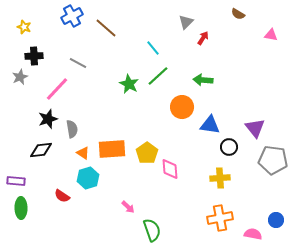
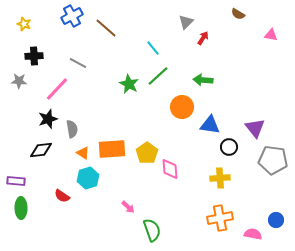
yellow star: moved 3 px up
gray star: moved 1 px left, 4 px down; rotated 28 degrees clockwise
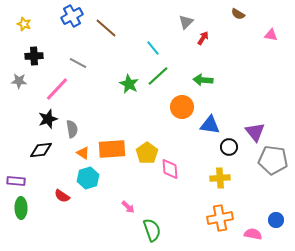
purple triangle: moved 4 px down
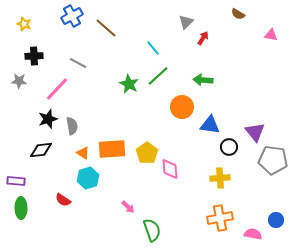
gray semicircle: moved 3 px up
red semicircle: moved 1 px right, 4 px down
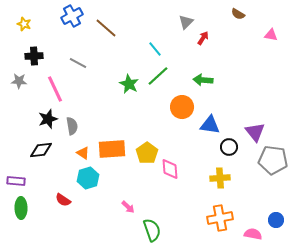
cyan line: moved 2 px right, 1 px down
pink line: moved 2 px left; rotated 68 degrees counterclockwise
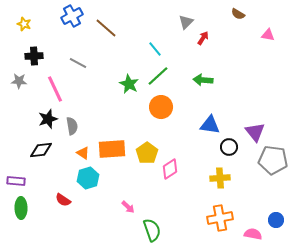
pink triangle: moved 3 px left
orange circle: moved 21 px left
pink diamond: rotated 60 degrees clockwise
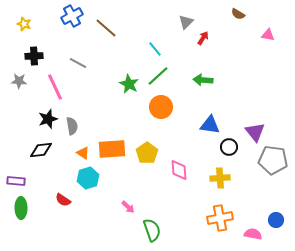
pink line: moved 2 px up
pink diamond: moved 9 px right, 1 px down; rotated 60 degrees counterclockwise
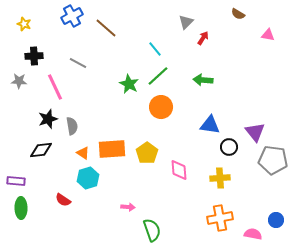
pink arrow: rotated 40 degrees counterclockwise
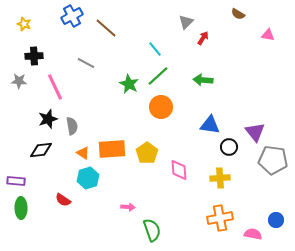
gray line: moved 8 px right
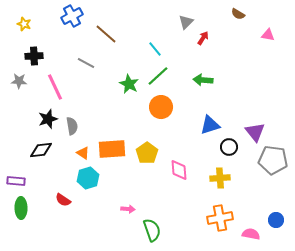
brown line: moved 6 px down
blue triangle: rotated 25 degrees counterclockwise
pink arrow: moved 2 px down
pink semicircle: moved 2 px left
